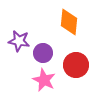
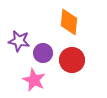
red circle: moved 4 px left, 5 px up
pink star: moved 10 px left
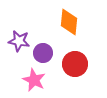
red circle: moved 3 px right, 4 px down
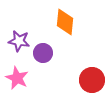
orange diamond: moved 4 px left
red circle: moved 17 px right, 16 px down
pink star: moved 17 px left, 2 px up
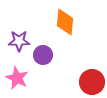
purple star: rotated 10 degrees counterclockwise
purple circle: moved 2 px down
red circle: moved 2 px down
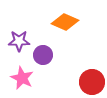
orange diamond: rotated 72 degrees counterclockwise
pink star: moved 5 px right
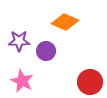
purple circle: moved 3 px right, 4 px up
pink star: moved 3 px down
red circle: moved 2 px left
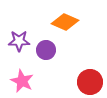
purple circle: moved 1 px up
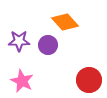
orange diamond: rotated 24 degrees clockwise
purple circle: moved 2 px right, 5 px up
red circle: moved 1 px left, 2 px up
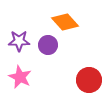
pink star: moved 2 px left, 4 px up
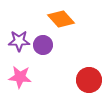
orange diamond: moved 4 px left, 3 px up
purple circle: moved 5 px left
pink star: rotated 20 degrees counterclockwise
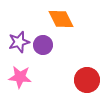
orange diamond: rotated 16 degrees clockwise
purple star: moved 1 px down; rotated 15 degrees counterclockwise
red circle: moved 2 px left
